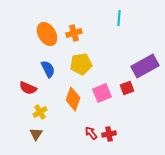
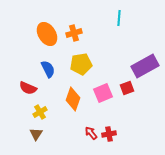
pink square: moved 1 px right
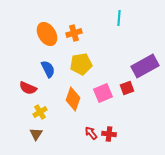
red cross: rotated 16 degrees clockwise
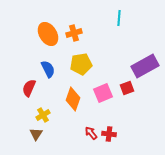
orange ellipse: moved 1 px right
red semicircle: moved 1 px right; rotated 90 degrees clockwise
yellow cross: moved 3 px right, 3 px down
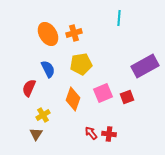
red square: moved 9 px down
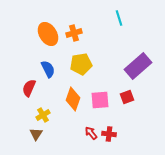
cyan line: rotated 21 degrees counterclockwise
purple rectangle: moved 7 px left; rotated 12 degrees counterclockwise
pink square: moved 3 px left, 7 px down; rotated 18 degrees clockwise
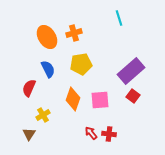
orange ellipse: moved 1 px left, 3 px down
purple rectangle: moved 7 px left, 5 px down
red square: moved 6 px right, 1 px up; rotated 32 degrees counterclockwise
brown triangle: moved 7 px left
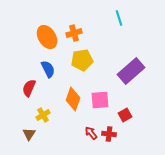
yellow pentagon: moved 1 px right, 4 px up
red square: moved 8 px left, 19 px down; rotated 24 degrees clockwise
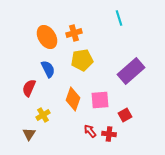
red arrow: moved 1 px left, 2 px up
